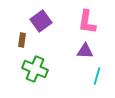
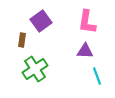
green cross: rotated 35 degrees clockwise
cyan line: rotated 36 degrees counterclockwise
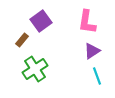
brown rectangle: rotated 32 degrees clockwise
purple triangle: moved 7 px right; rotated 36 degrees counterclockwise
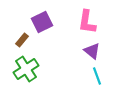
purple square: moved 1 px right, 1 px down; rotated 10 degrees clockwise
purple triangle: rotated 48 degrees counterclockwise
green cross: moved 9 px left
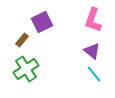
pink L-shape: moved 6 px right, 2 px up; rotated 10 degrees clockwise
cyan line: moved 3 px left, 2 px up; rotated 18 degrees counterclockwise
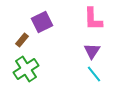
pink L-shape: moved 1 px up; rotated 20 degrees counterclockwise
purple triangle: rotated 24 degrees clockwise
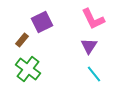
pink L-shape: rotated 25 degrees counterclockwise
purple triangle: moved 3 px left, 5 px up
green cross: moved 2 px right; rotated 20 degrees counterclockwise
